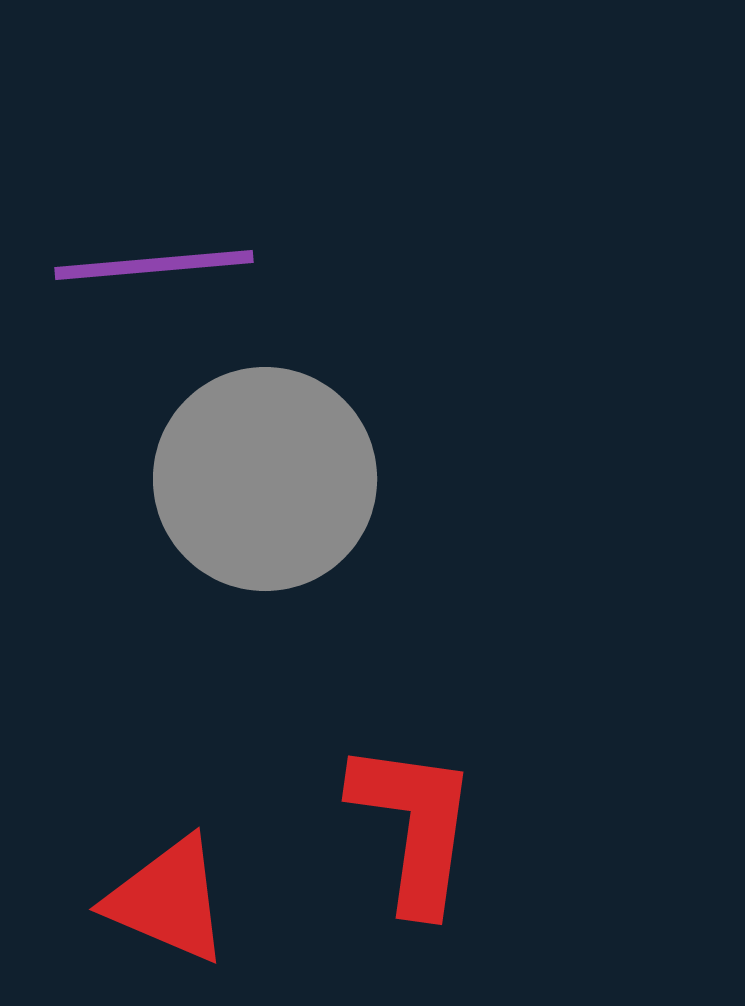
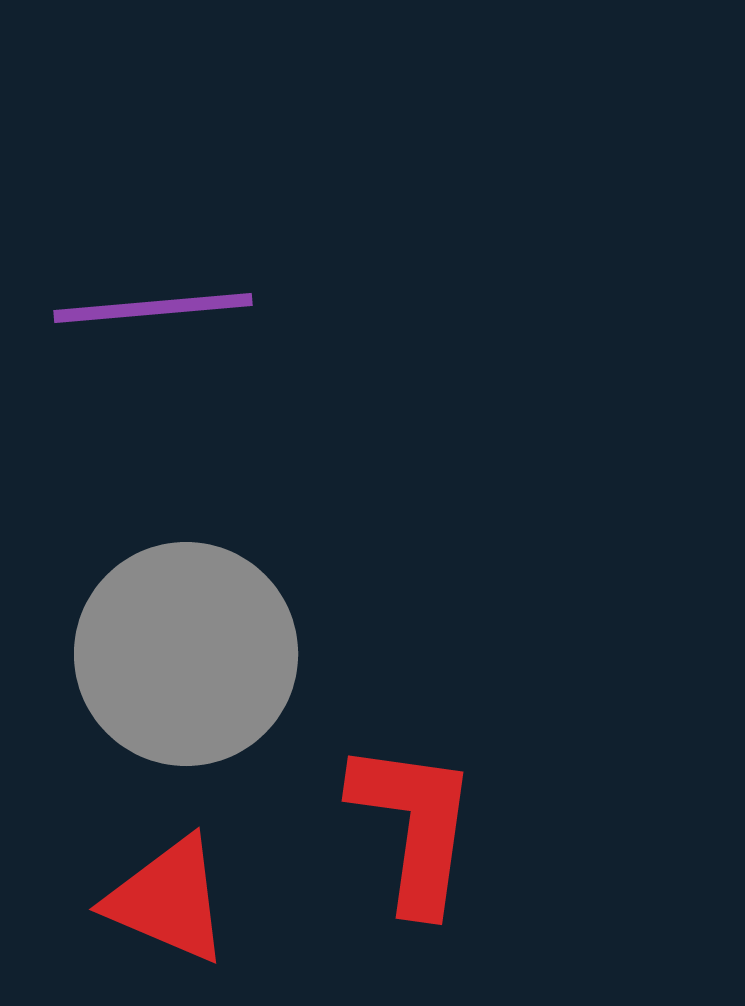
purple line: moved 1 px left, 43 px down
gray circle: moved 79 px left, 175 px down
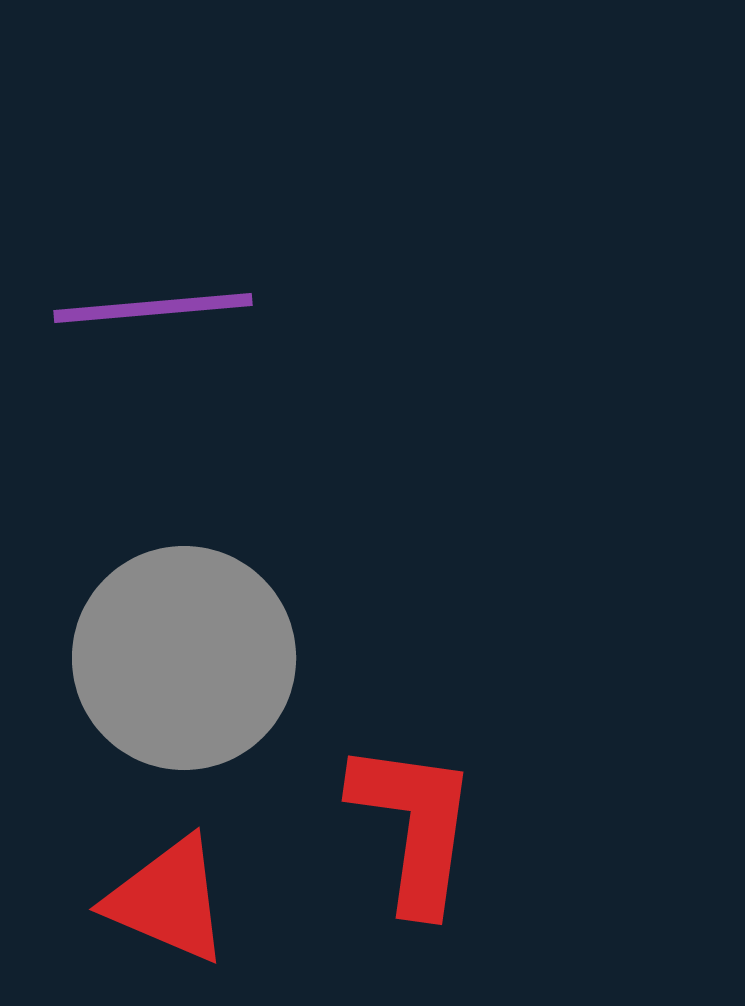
gray circle: moved 2 px left, 4 px down
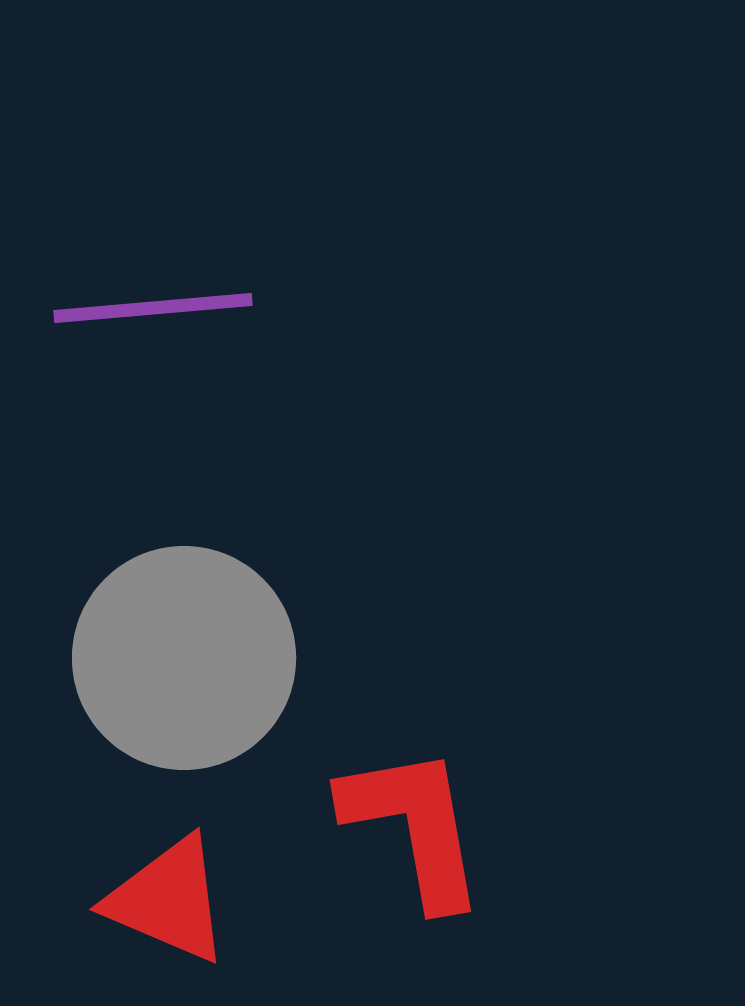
red L-shape: rotated 18 degrees counterclockwise
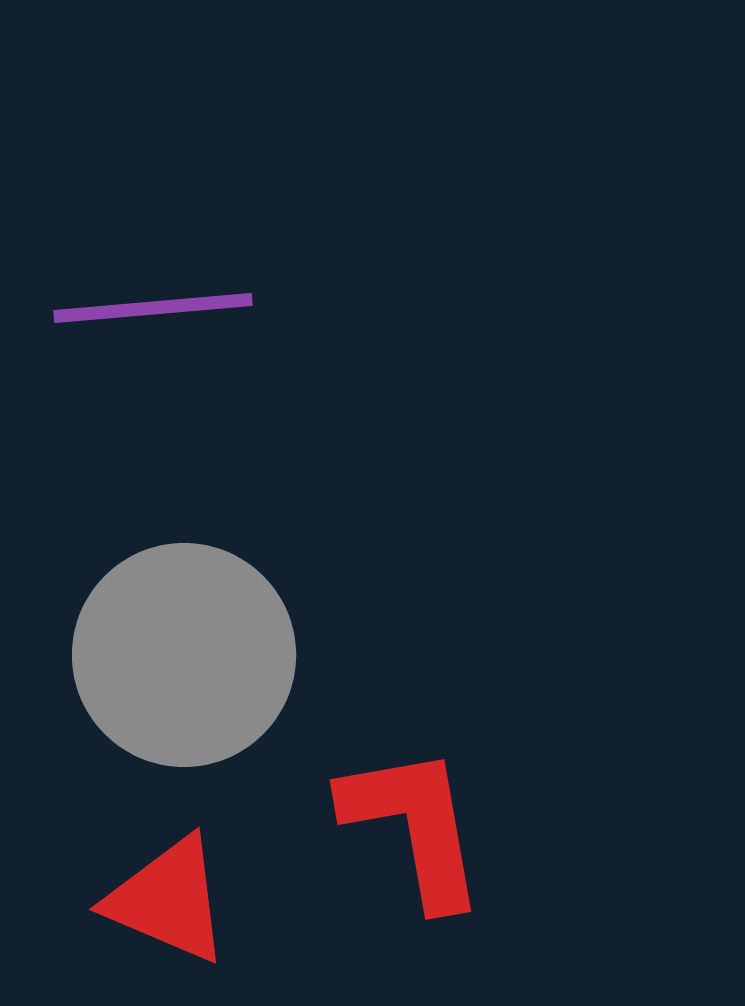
gray circle: moved 3 px up
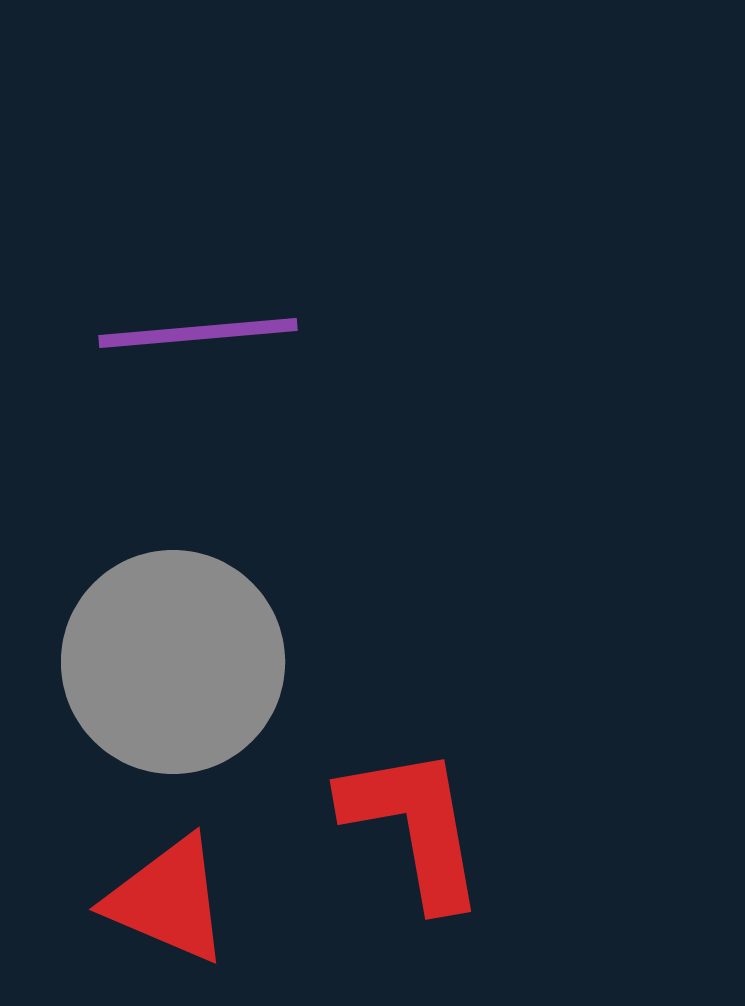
purple line: moved 45 px right, 25 px down
gray circle: moved 11 px left, 7 px down
